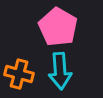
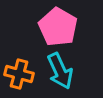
cyan arrow: rotated 21 degrees counterclockwise
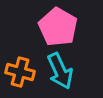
orange cross: moved 1 px right, 2 px up
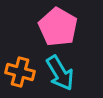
cyan arrow: moved 2 px down; rotated 6 degrees counterclockwise
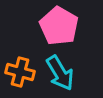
pink pentagon: moved 1 px right, 1 px up
